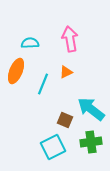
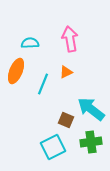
brown square: moved 1 px right
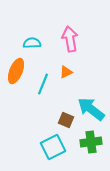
cyan semicircle: moved 2 px right
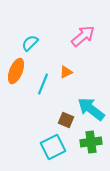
pink arrow: moved 13 px right, 3 px up; rotated 60 degrees clockwise
cyan semicircle: moved 2 px left; rotated 42 degrees counterclockwise
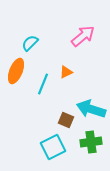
cyan arrow: rotated 20 degrees counterclockwise
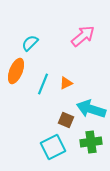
orange triangle: moved 11 px down
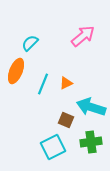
cyan arrow: moved 2 px up
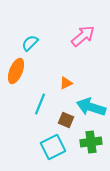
cyan line: moved 3 px left, 20 px down
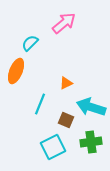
pink arrow: moved 19 px left, 13 px up
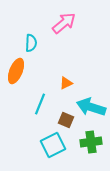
cyan semicircle: moved 1 px right; rotated 138 degrees clockwise
cyan square: moved 2 px up
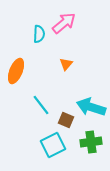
cyan semicircle: moved 8 px right, 9 px up
orange triangle: moved 19 px up; rotated 24 degrees counterclockwise
cyan line: moved 1 px right, 1 px down; rotated 60 degrees counterclockwise
